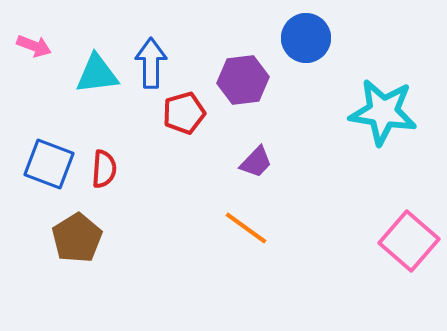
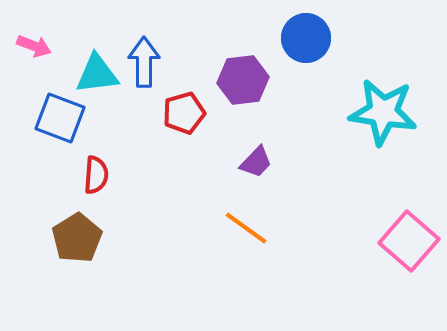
blue arrow: moved 7 px left, 1 px up
blue square: moved 11 px right, 46 px up
red semicircle: moved 8 px left, 6 px down
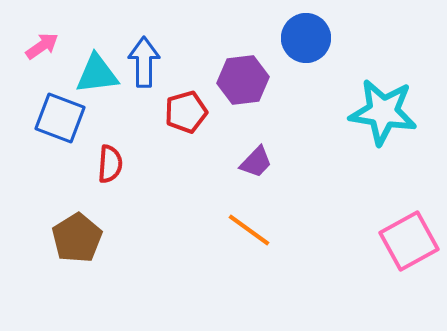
pink arrow: moved 8 px right; rotated 56 degrees counterclockwise
red pentagon: moved 2 px right, 1 px up
red semicircle: moved 14 px right, 11 px up
orange line: moved 3 px right, 2 px down
pink square: rotated 20 degrees clockwise
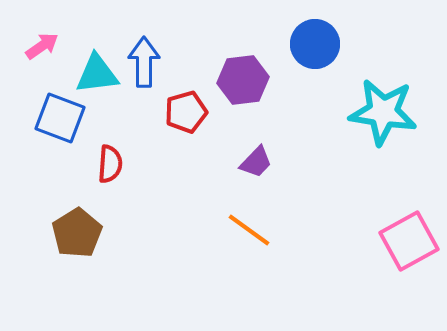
blue circle: moved 9 px right, 6 px down
brown pentagon: moved 5 px up
